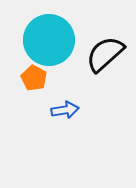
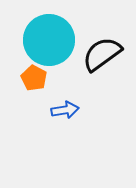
black semicircle: moved 3 px left; rotated 6 degrees clockwise
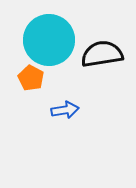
black semicircle: rotated 27 degrees clockwise
orange pentagon: moved 3 px left
